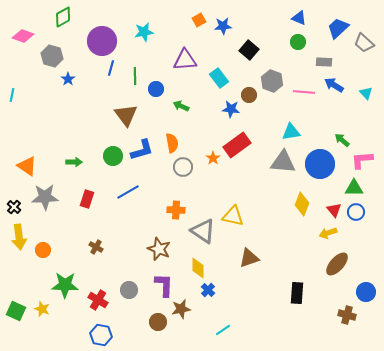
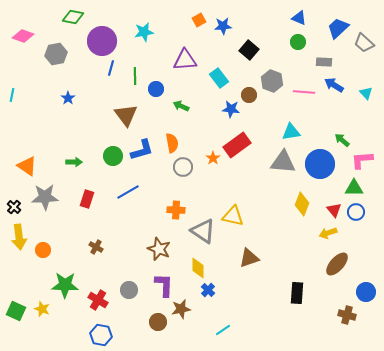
green diamond at (63, 17): moved 10 px right; rotated 40 degrees clockwise
gray hexagon at (52, 56): moved 4 px right, 2 px up; rotated 25 degrees counterclockwise
blue star at (68, 79): moved 19 px down
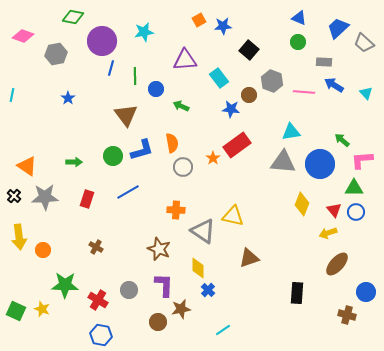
black cross at (14, 207): moved 11 px up
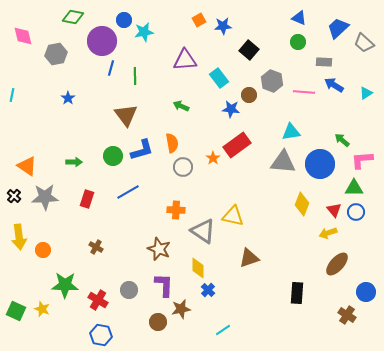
pink diamond at (23, 36): rotated 55 degrees clockwise
blue circle at (156, 89): moved 32 px left, 69 px up
cyan triangle at (366, 93): rotated 40 degrees clockwise
brown cross at (347, 315): rotated 18 degrees clockwise
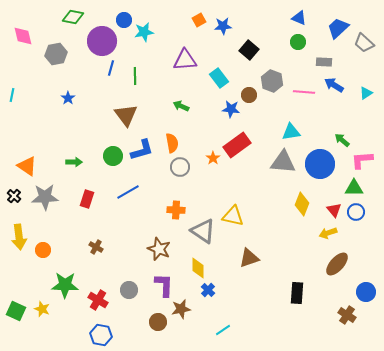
gray circle at (183, 167): moved 3 px left
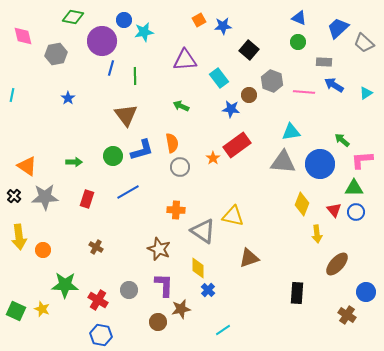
yellow arrow at (328, 233): moved 11 px left, 1 px down; rotated 78 degrees counterclockwise
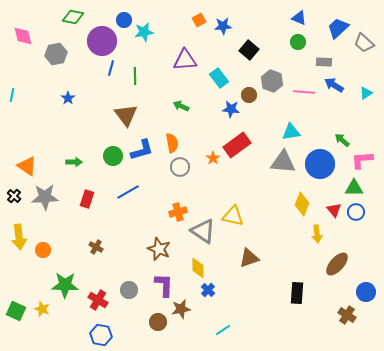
orange cross at (176, 210): moved 2 px right, 2 px down; rotated 18 degrees counterclockwise
